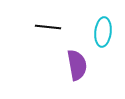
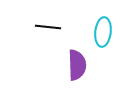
purple semicircle: rotated 8 degrees clockwise
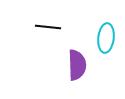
cyan ellipse: moved 3 px right, 6 px down
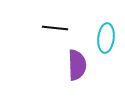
black line: moved 7 px right, 1 px down
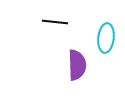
black line: moved 6 px up
